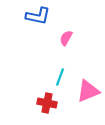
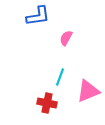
blue L-shape: rotated 20 degrees counterclockwise
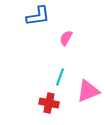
red cross: moved 2 px right
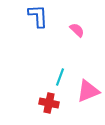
blue L-shape: rotated 85 degrees counterclockwise
pink semicircle: moved 11 px right, 8 px up; rotated 105 degrees clockwise
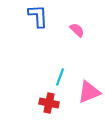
pink triangle: moved 1 px right, 1 px down
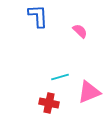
pink semicircle: moved 3 px right, 1 px down
cyan line: rotated 54 degrees clockwise
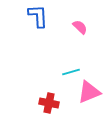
pink semicircle: moved 4 px up
cyan line: moved 11 px right, 5 px up
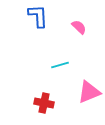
pink semicircle: moved 1 px left
cyan line: moved 11 px left, 7 px up
red cross: moved 5 px left
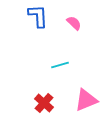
pink semicircle: moved 5 px left, 4 px up
pink triangle: moved 3 px left, 8 px down
red cross: rotated 30 degrees clockwise
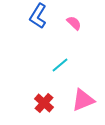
blue L-shape: rotated 145 degrees counterclockwise
cyan line: rotated 24 degrees counterclockwise
pink triangle: moved 3 px left
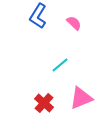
pink triangle: moved 2 px left, 2 px up
